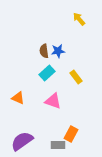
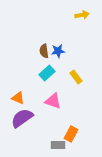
yellow arrow: moved 3 px right, 4 px up; rotated 120 degrees clockwise
purple semicircle: moved 23 px up
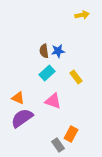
gray rectangle: rotated 56 degrees clockwise
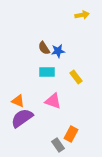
brown semicircle: moved 3 px up; rotated 24 degrees counterclockwise
cyan rectangle: moved 1 px up; rotated 42 degrees clockwise
orange triangle: moved 3 px down
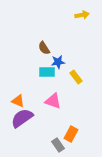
blue star: moved 11 px down
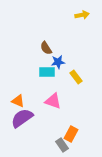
brown semicircle: moved 2 px right
gray rectangle: moved 4 px right
